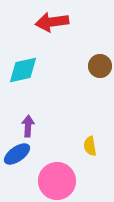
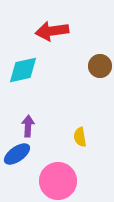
red arrow: moved 9 px down
yellow semicircle: moved 10 px left, 9 px up
pink circle: moved 1 px right
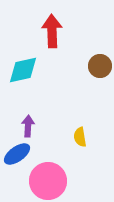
red arrow: rotated 96 degrees clockwise
pink circle: moved 10 px left
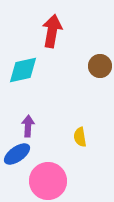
red arrow: rotated 12 degrees clockwise
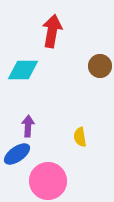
cyan diamond: rotated 12 degrees clockwise
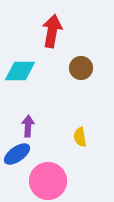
brown circle: moved 19 px left, 2 px down
cyan diamond: moved 3 px left, 1 px down
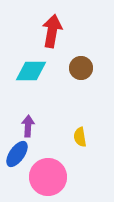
cyan diamond: moved 11 px right
blue ellipse: rotated 20 degrees counterclockwise
pink circle: moved 4 px up
